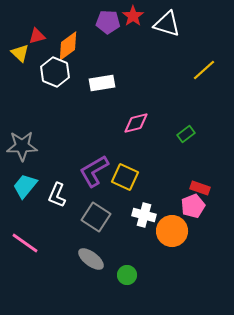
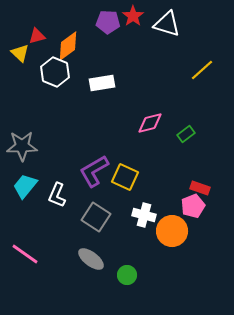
yellow line: moved 2 px left
pink diamond: moved 14 px right
pink line: moved 11 px down
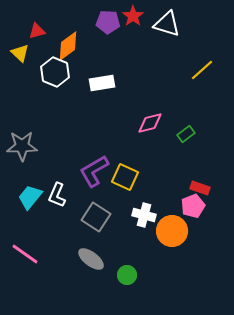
red triangle: moved 5 px up
cyan trapezoid: moved 5 px right, 11 px down
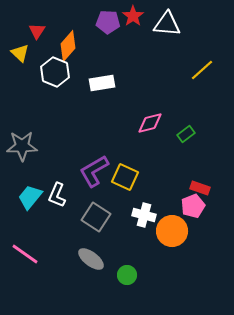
white triangle: rotated 12 degrees counterclockwise
red triangle: rotated 42 degrees counterclockwise
orange diamond: rotated 12 degrees counterclockwise
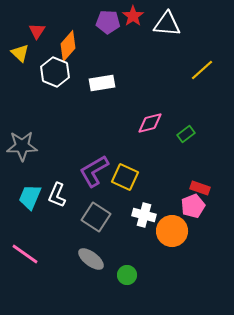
cyan trapezoid: rotated 16 degrees counterclockwise
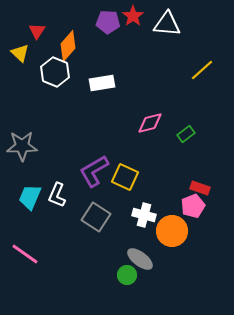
gray ellipse: moved 49 px right
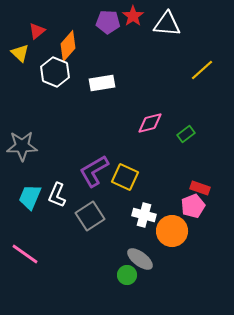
red triangle: rotated 18 degrees clockwise
gray square: moved 6 px left, 1 px up; rotated 24 degrees clockwise
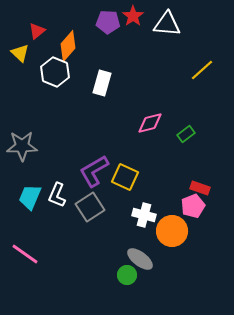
white rectangle: rotated 65 degrees counterclockwise
gray square: moved 9 px up
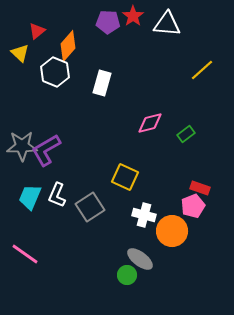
purple L-shape: moved 48 px left, 21 px up
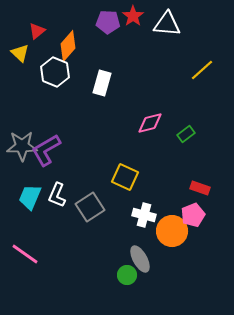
pink pentagon: moved 9 px down
gray ellipse: rotated 24 degrees clockwise
